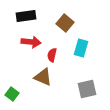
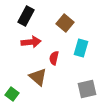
black rectangle: rotated 54 degrees counterclockwise
red arrow: rotated 12 degrees counterclockwise
red semicircle: moved 2 px right, 3 px down
brown triangle: moved 5 px left; rotated 18 degrees clockwise
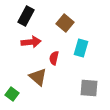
gray square: moved 2 px right, 1 px up; rotated 18 degrees clockwise
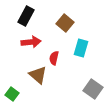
brown triangle: moved 2 px up
gray square: moved 4 px right, 1 px down; rotated 30 degrees clockwise
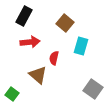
black rectangle: moved 2 px left
red arrow: moved 1 px left
cyan rectangle: moved 2 px up
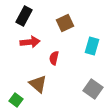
brown square: rotated 24 degrees clockwise
cyan rectangle: moved 11 px right
brown triangle: moved 9 px down
green square: moved 4 px right, 6 px down
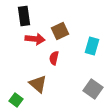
black rectangle: rotated 36 degrees counterclockwise
brown square: moved 5 px left, 8 px down
red arrow: moved 5 px right, 3 px up; rotated 12 degrees clockwise
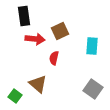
cyan rectangle: rotated 12 degrees counterclockwise
green square: moved 1 px left, 4 px up
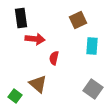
black rectangle: moved 3 px left, 2 px down
brown square: moved 18 px right, 11 px up
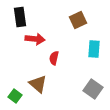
black rectangle: moved 1 px left, 1 px up
cyan rectangle: moved 2 px right, 3 px down
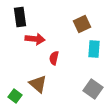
brown square: moved 4 px right, 4 px down
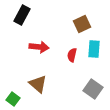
black rectangle: moved 2 px right, 2 px up; rotated 36 degrees clockwise
red arrow: moved 4 px right, 8 px down
red semicircle: moved 18 px right, 3 px up
green square: moved 2 px left, 3 px down
